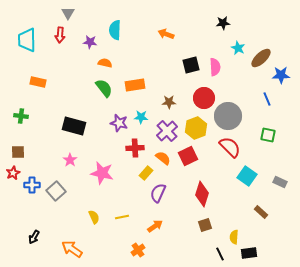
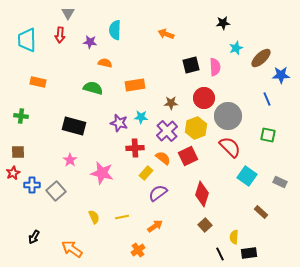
cyan star at (238, 48): moved 2 px left; rotated 24 degrees clockwise
green semicircle at (104, 88): moved 11 px left; rotated 36 degrees counterclockwise
brown star at (169, 102): moved 2 px right, 1 px down
purple semicircle at (158, 193): rotated 30 degrees clockwise
brown square at (205, 225): rotated 24 degrees counterclockwise
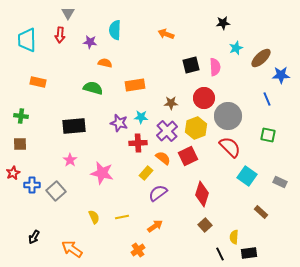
black rectangle at (74, 126): rotated 20 degrees counterclockwise
red cross at (135, 148): moved 3 px right, 5 px up
brown square at (18, 152): moved 2 px right, 8 px up
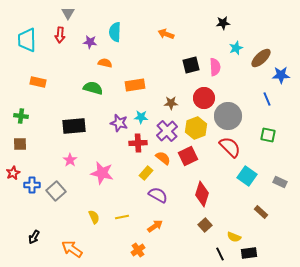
cyan semicircle at (115, 30): moved 2 px down
purple semicircle at (158, 193): moved 2 px down; rotated 66 degrees clockwise
yellow semicircle at (234, 237): rotated 72 degrees counterclockwise
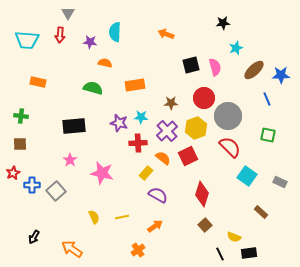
cyan trapezoid at (27, 40): rotated 85 degrees counterclockwise
brown ellipse at (261, 58): moved 7 px left, 12 px down
pink semicircle at (215, 67): rotated 12 degrees counterclockwise
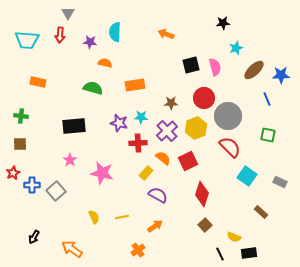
red square at (188, 156): moved 5 px down
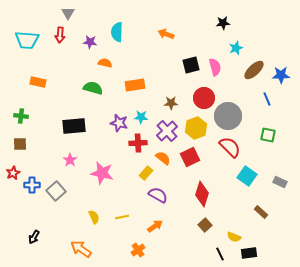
cyan semicircle at (115, 32): moved 2 px right
red square at (188, 161): moved 2 px right, 4 px up
orange arrow at (72, 249): moved 9 px right
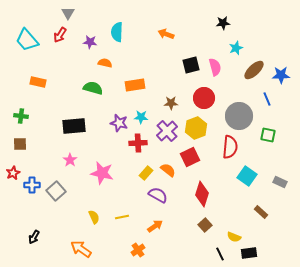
red arrow at (60, 35): rotated 28 degrees clockwise
cyan trapezoid at (27, 40): rotated 45 degrees clockwise
gray circle at (228, 116): moved 11 px right
red semicircle at (230, 147): rotated 50 degrees clockwise
orange semicircle at (163, 158): moved 5 px right, 12 px down
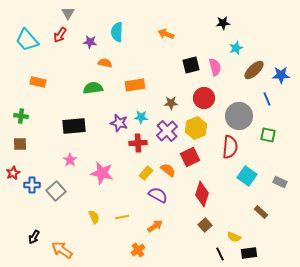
green semicircle at (93, 88): rotated 24 degrees counterclockwise
orange arrow at (81, 249): moved 19 px left, 1 px down
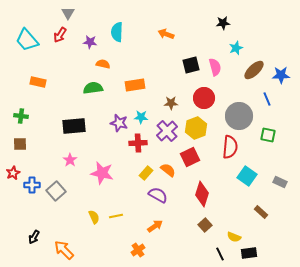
orange semicircle at (105, 63): moved 2 px left, 1 px down
yellow line at (122, 217): moved 6 px left, 1 px up
orange arrow at (62, 250): moved 2 px right; rotated 10 degrees clockwise
